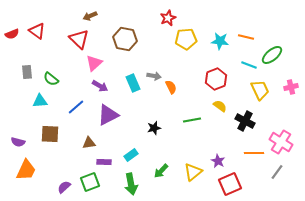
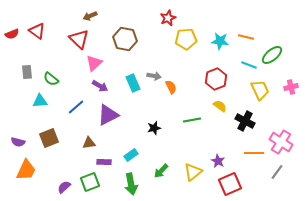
brown square at (50, 134): moved 1 px left, 4 px down; rotated 24 degrees counterclockwise
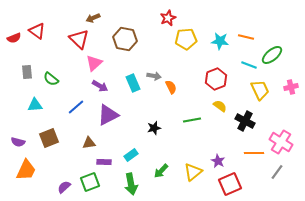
brown arrow at (90, 16): moved 3 px right, 2 px down
red semicircle at (12, 34): moved 2 px right, 4 px down
cyan triangle at (40, 101): moved 5 px left, 4 px down
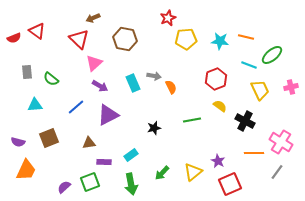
green arrow at (161, 171): moved 1 px right, 2 px down
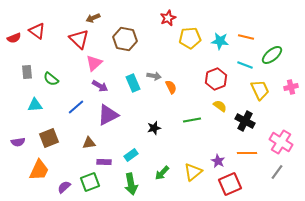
yellow pentagon at (186, 39): moved 4 px right, 1 px up
cyan line at (249, 65): moved 4 px left
purple semicircle at (18, 142): rotated 24 degrees counterclockwise
orange line at (254, 153): moved 7 px left
orange trapezoid at (26, 170): moved 13 px right
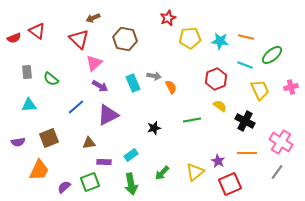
cyan triangle at (35, 105): moved 6 px left
yellow triangle at (193, 172): moved 2 px right
